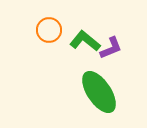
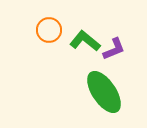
purple L-shape: moved 3 px right, 1 px down
green ellipse: moved 5 px right
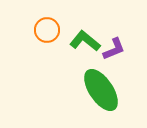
orange circle: moved 2 px left
green ellipse: moved 3 px left, 2 px up
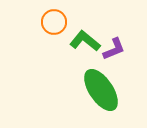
orange circle: moved 7 px right, 8 px up
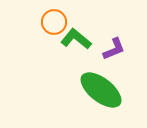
green L-shape: moved 9 px left, 2 px up
green ellipse: rotated 18 degrees counterclockwise
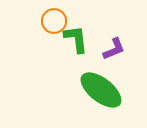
orange circle: moved 1 px up
green L-shape: rotated 44 degrees clockwise
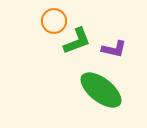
green L-shape: moved 1 px right, 2 px down; rotated 76 degrees clockwise
purple L-shape: rotated 35 degrees clockwise
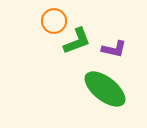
green ellipse: moved 4 px right, 1 px up
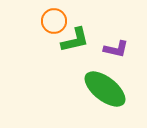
green L-shape: moved 2 px left, 1 px up; rotated 8 degrees clockwise
purple L-shape: moved 2 px right
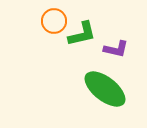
green L-shape: moved 7 px right, 6 px up
